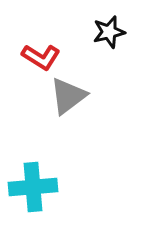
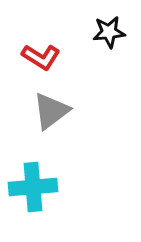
black star: rotated 8 degrees clockwise
gray triangle: moved 17 px left, 15 px down
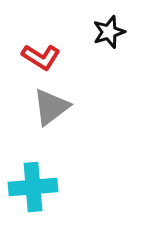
black star: rotated 12 degrees counterclockwise
gray triangle: moved 4 px up
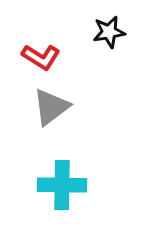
black star: rotated 8 degrees clockwise
cyan cross: moved 29 px right, 2 px up; rotated 6 degrees clockwise
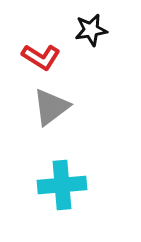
black star: moved 18 px left, 2 px up
cyan cross: rotated 6 degrees counterclockwise
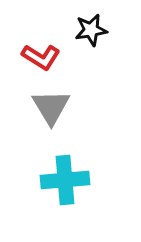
gray triangle: rotated 24 degrees counterclockwise
cyan cross: moved 3 px right, 5 px up
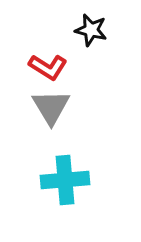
black star: rotated 24 degrees clockwise
red L-shape: moved 7 px right, 10 px down
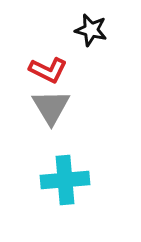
red L-shape: moved 3 px down; rotated 6 degrees counterclockwise
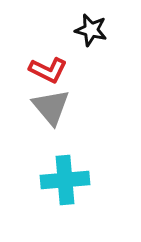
gray triangle: rotated 9 degrees counterclockwise
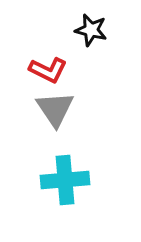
gray triangle: moved 4 px right, 2 px down; rotated 6 degrees clockwise
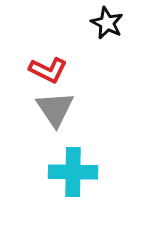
black star: moved 16 px right, 7 px up; rotated 12 degrees clockwise
cyan cross: moved 8 px right, 8 px up; rotated 6 degrees clockwise
